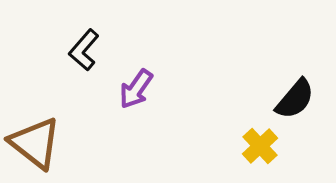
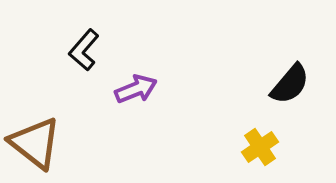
purple arrow: rotated 147 degrees counterclockwise
black semicircle: moved 5 px left, 15 px up
yellow cross: moved 1 px down; rotated 9 degrees clockwise
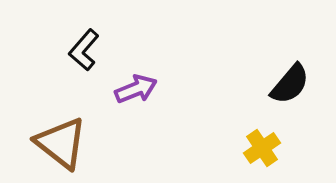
brown triangle: moved 26 px right
yellow cross: moved 2 px right, 1 px down
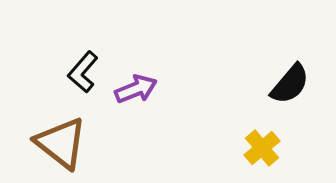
black L-shape: moved 1 px left, 22 px down
yellow cross: rotated 6 degrees counterclockwise
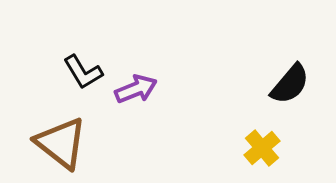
black L-shape: rotated 72 degrees counterclockwise
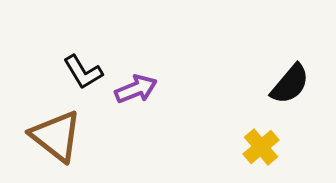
brown triangle: moved 5 px left, 7 px up
yellow cross: moved 1 px left, 1 px up
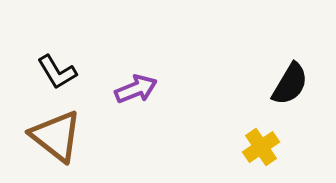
black L-shape: moved 26 px left
black semicircle: rotated 9 degrees counterclockwise
yellow cross: rotated 6 degrees clockwise
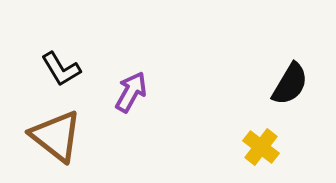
black L-shape: moved 4 px right, 3 px up
purple arrow: moved 5 px left, 3 px down; rotated 39 degrees counterclockwise
yellow cross: rotated 18 degrees counterclockwise
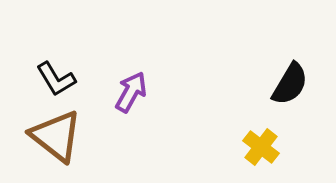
black L-shape: moved 5 px left, 10 px down
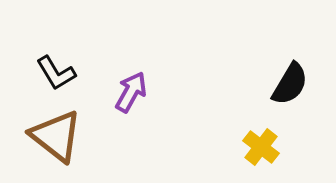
black L-shape: moved 6 px up
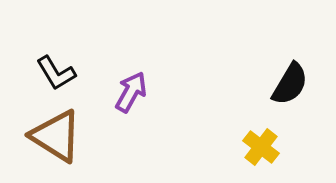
brown triangle: rotated 6 degrees counterclockwise
